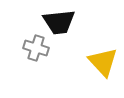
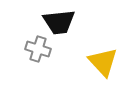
gray cross: moved 2 px right, 1 px down
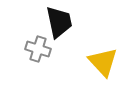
black trapezoid: rotated 96 degrees counterclockwise
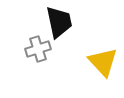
gray cross: rotated 35 degrees counterclockwise
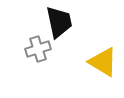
yellow triangle: rotated 16 degrees counterclockwise
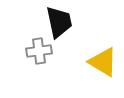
gray cross: moved 1 px right, 2 px down; rotated 10 degrees clockwise
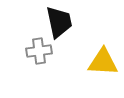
yellow triangle: rotated 28 degrees counterclockwise
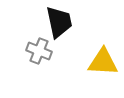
gray cross: rotated 30 degrees clockwise
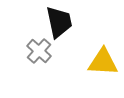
gray cross: rotated 20 degrees clockwise
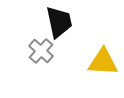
gray cross: moved 2 px right
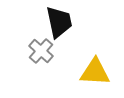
yellow triangle: moved 8 px left, 10 px down
